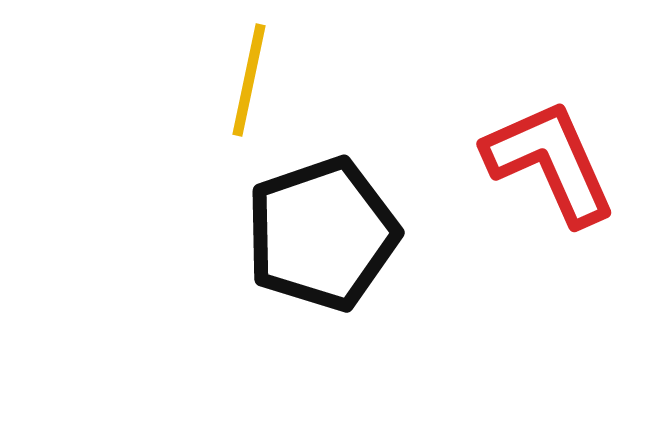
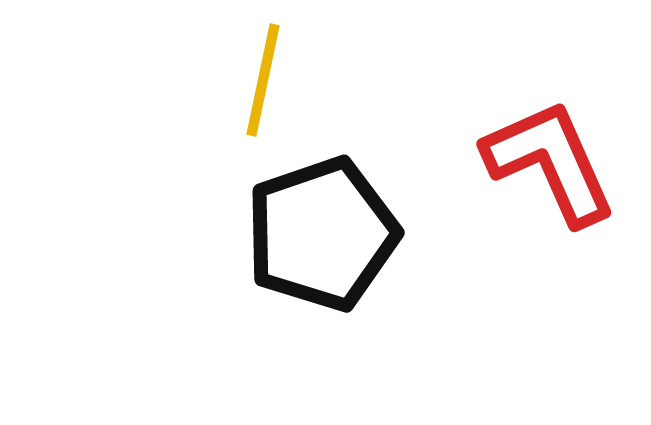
yellow line: moved 14 px right
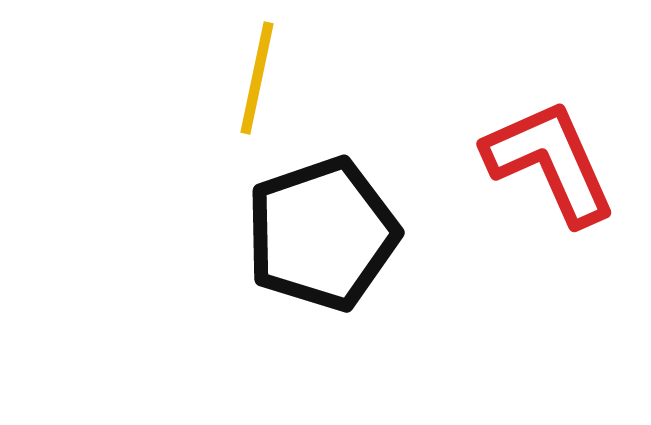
yellow line: moved 6 px left, 2 px up
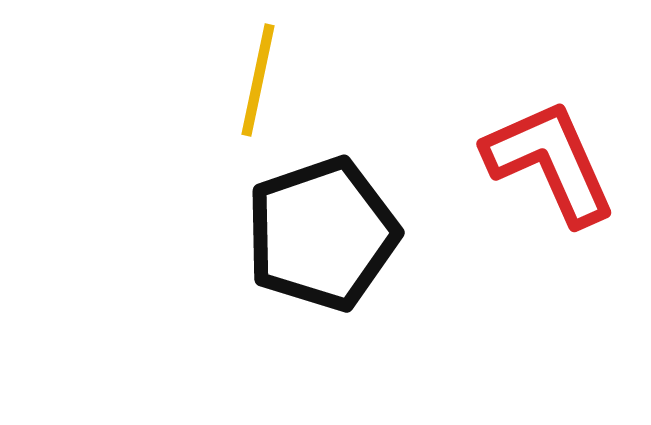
yellow line: moved 1 px right, 2 px down
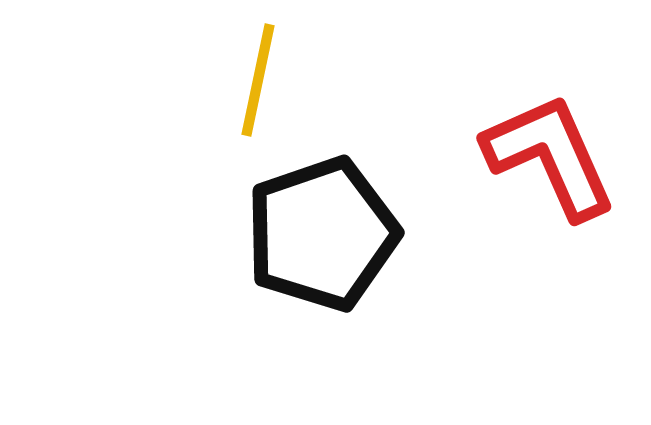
red L-shape: moved 6 px up
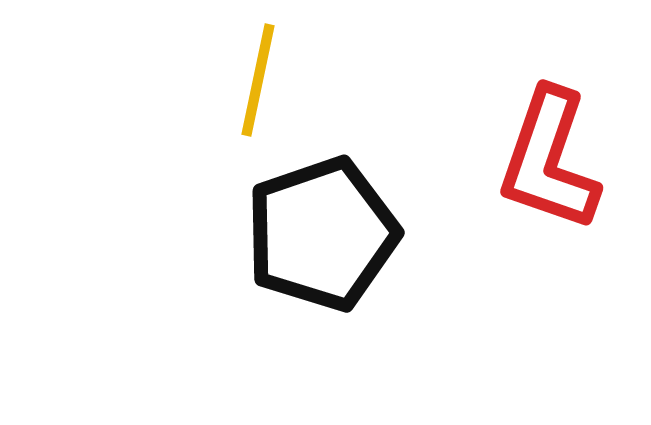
red L-shape: moved 1 px left, 4 px down; rotated 137 degrees counterclockwise
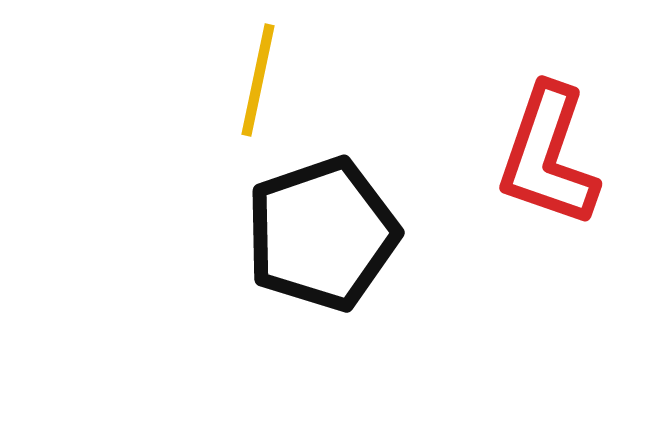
red L-shape: moved 1 px left, 4 px up
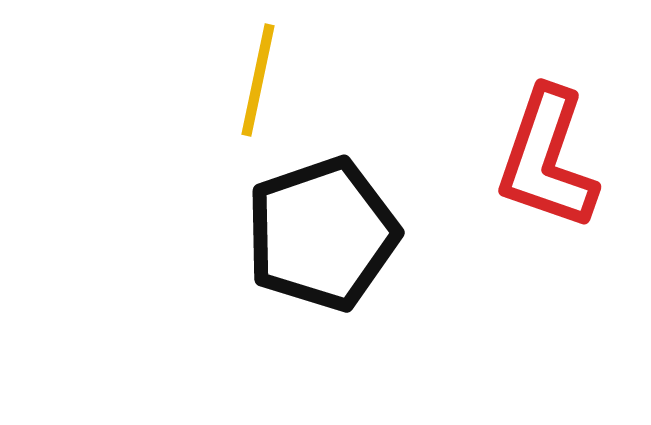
red L-shape: moved 1 px left, 3 px down
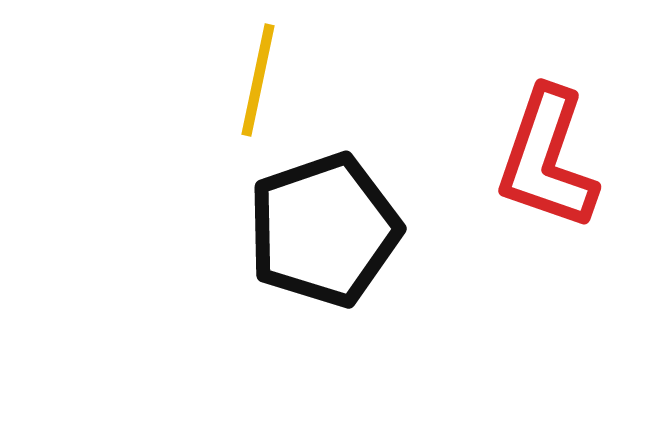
black pentagon: moved 2 px right, 4 px up
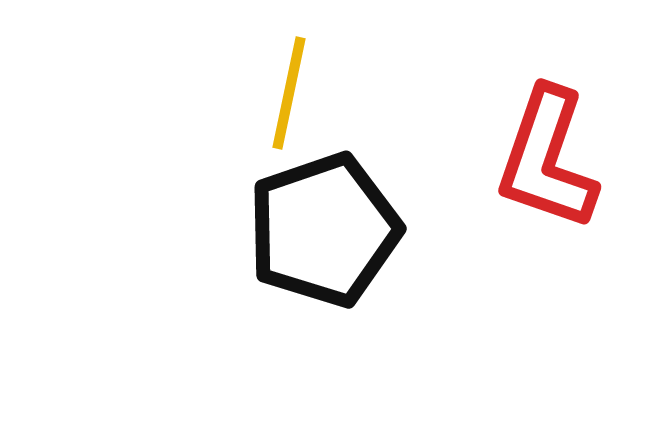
yellow line: moved 31 px right, 13 px down
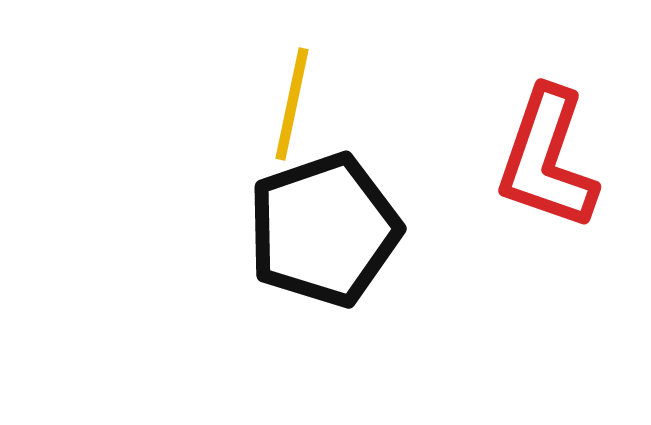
yellow line: moved 3 px right, 11 px down
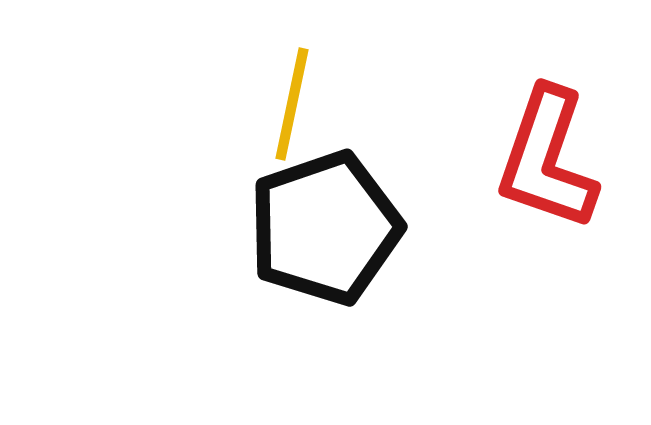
black pentagon: moved 1 px right, 2 px up
